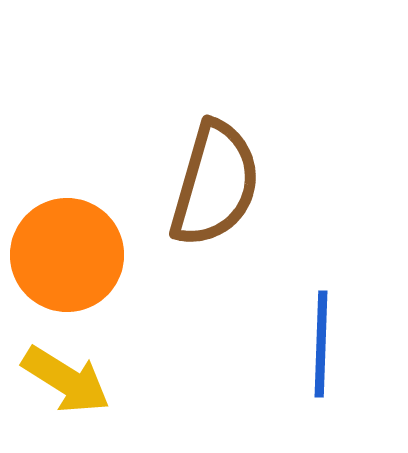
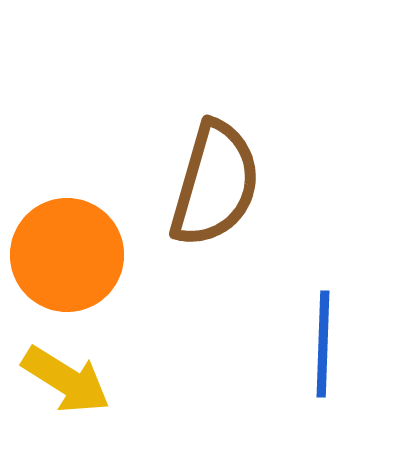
blue line: moved 2 px right
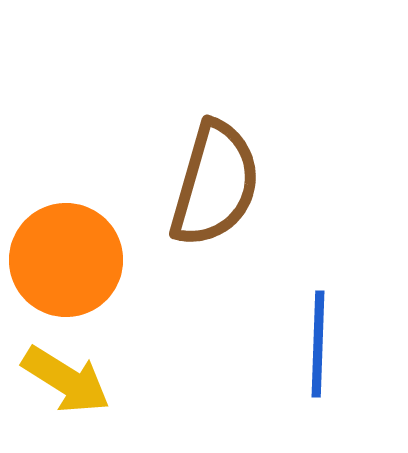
orange circle: moved 1 px left, 5 px down
blue line: moved 5 px left
